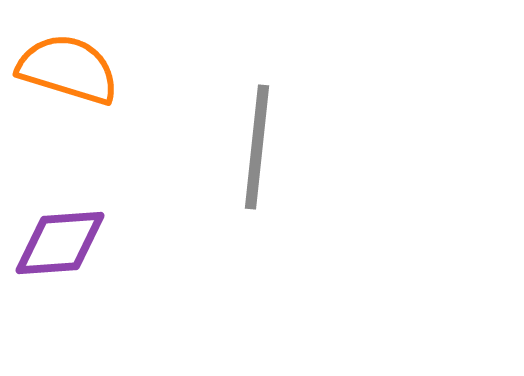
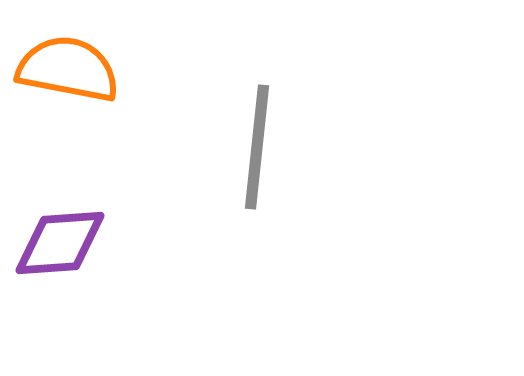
orange semicircle: rotated 6 degrees counterclockwise
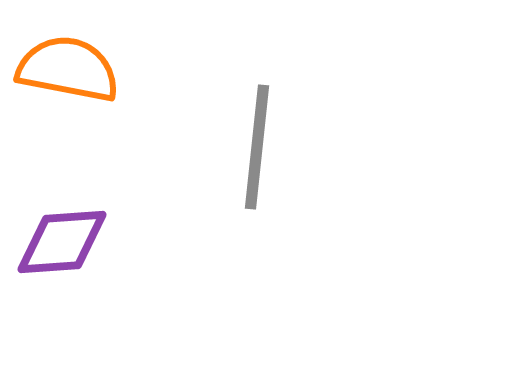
purple diamond: moved 2 px right, 1 px up
